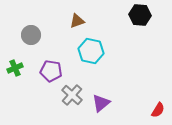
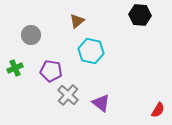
brown triangle: rotated 21 degrees counterclockwise
gray cross: moved 4 px left
purple triangle: rotated 42 degrees counterclockwise
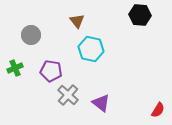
brown triangle: rotated 28 degrees counterclockwise
cyan hexagon: moved 2 px up
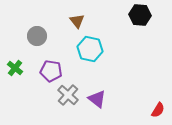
gray circle: moved 6 px right, 1 px down
cyan hexagon: moved 1 px left
green cross: rotated 28 degrees counterclockwise
purple triangle: moved 4 px left, 4 px up
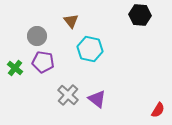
brown triangle: moved 6 px left
purple pentagon: moved 8 px left, 9 px up
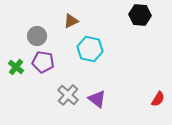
brown triangle: rotated 42 degrees clockwise
green cross: moved 1 px right, 1 px up
red semicircle: moved 11 px up
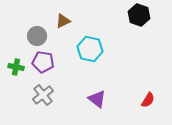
black hexagon: moved 1 px left; rotated 15 degrees clockwise
brown triangle: moved 8 px left
green cross: rotated 28 degrees counterclockwise
gray cross: moved 25 px left; rotated 10 degrees clockwise
red semicircle: moved 10 px left, 1 px down
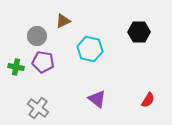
black hexagon: moved 17 px down; rotated 20 degrees counterclockwise
gray cross: moved 5 px left, 13 px down; rotated 15 degrees counterclockwise
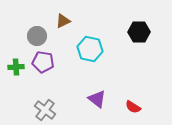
green cross: rotated 14 degrees counterclockwise
red semicircle: moved 15 px left, 7 px down; rotated 91 degrees clockwise
gray cross: moved 7 px right, 2 px down
